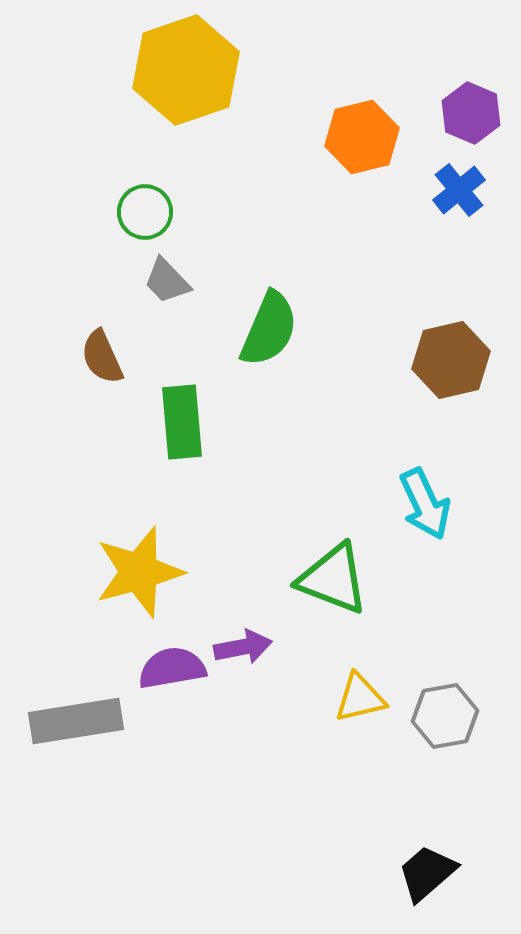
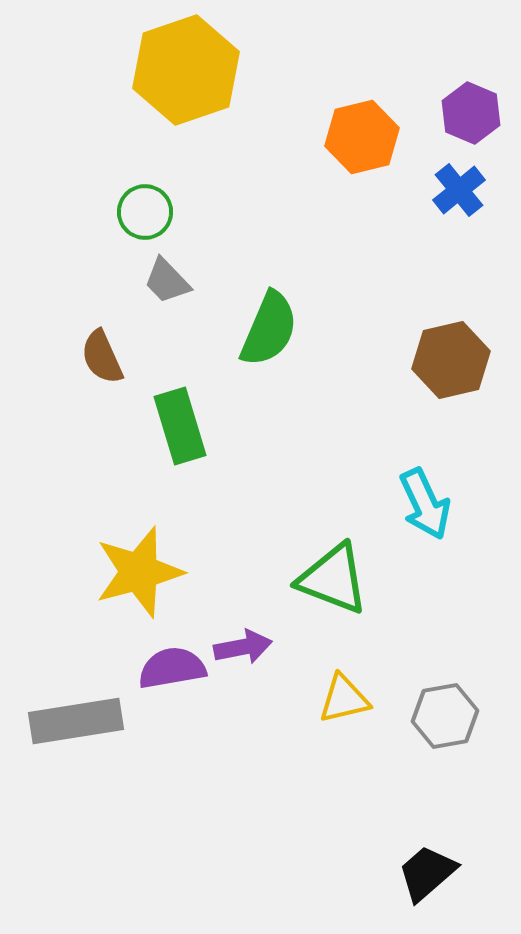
green rectangle: moved 2 px left, 4 px down; rotated 12 degrees counterclockwise
yellow triangle: moved 16 px left, 1 px down
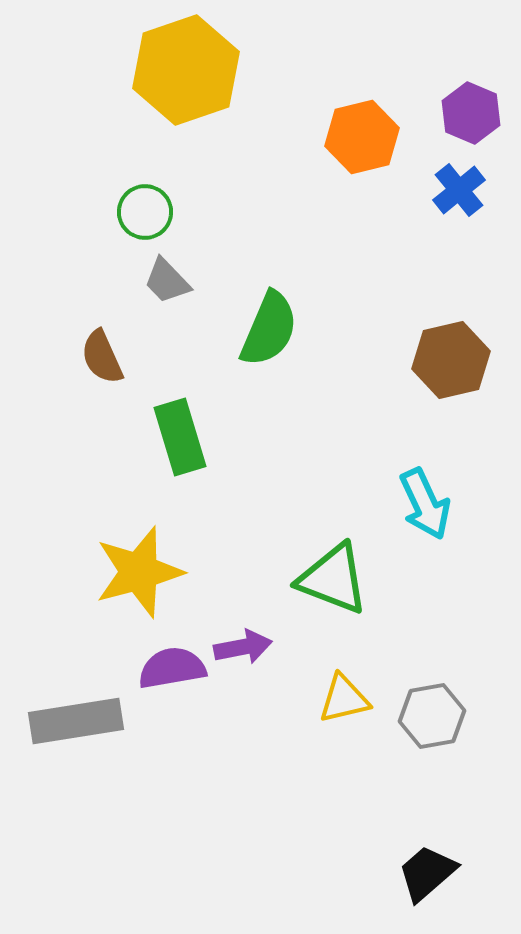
green rectangle: moved 11 px down
gray hexagon: moved 13 px left
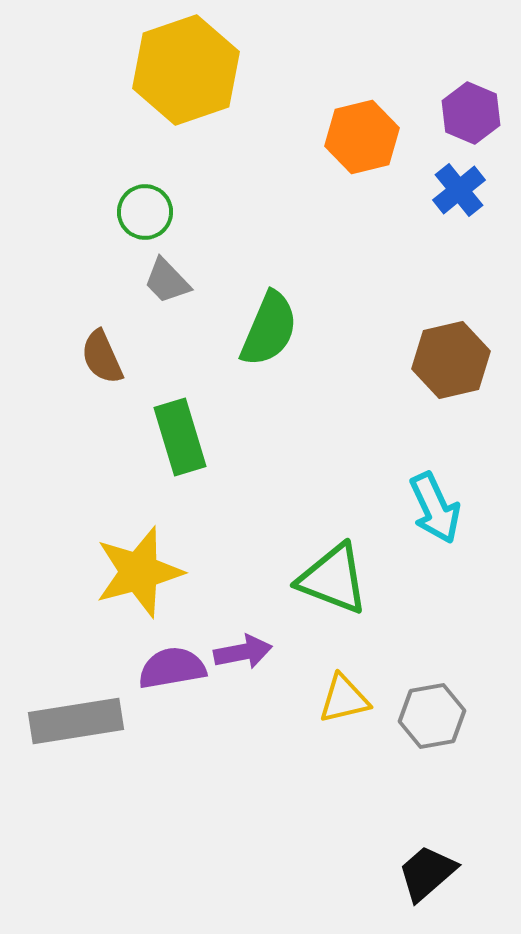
cyan arrow: moved 10 px right, 4 px down
purple arrow: moved 5 px down
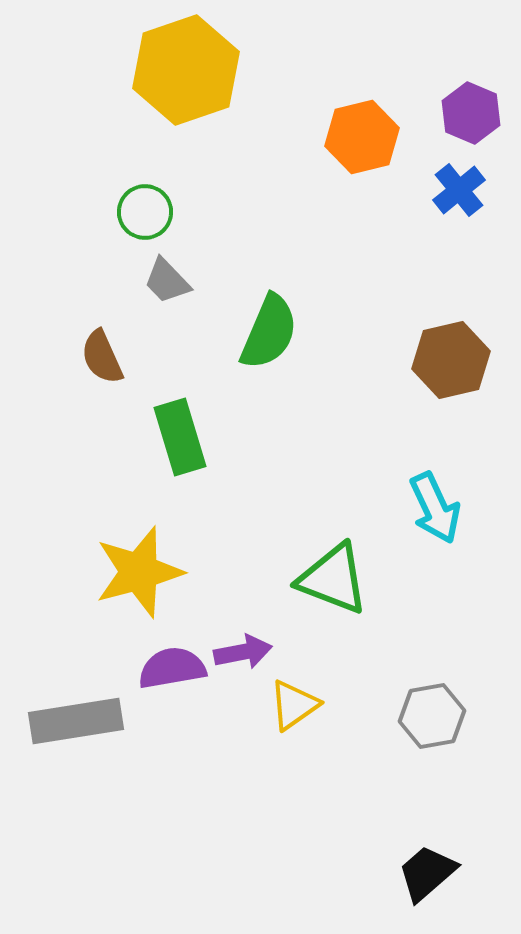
green semicircle: moved 3 px down
yellow triangle: moved 50 px left, 6 px down; rotated 22 degrees counterclockwise
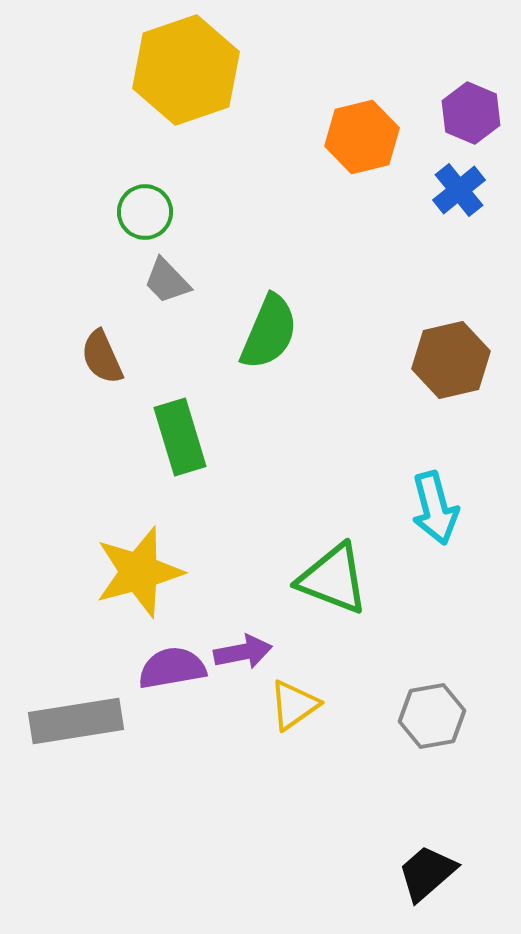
cyan arrow: rotated 10 degrees clockwise
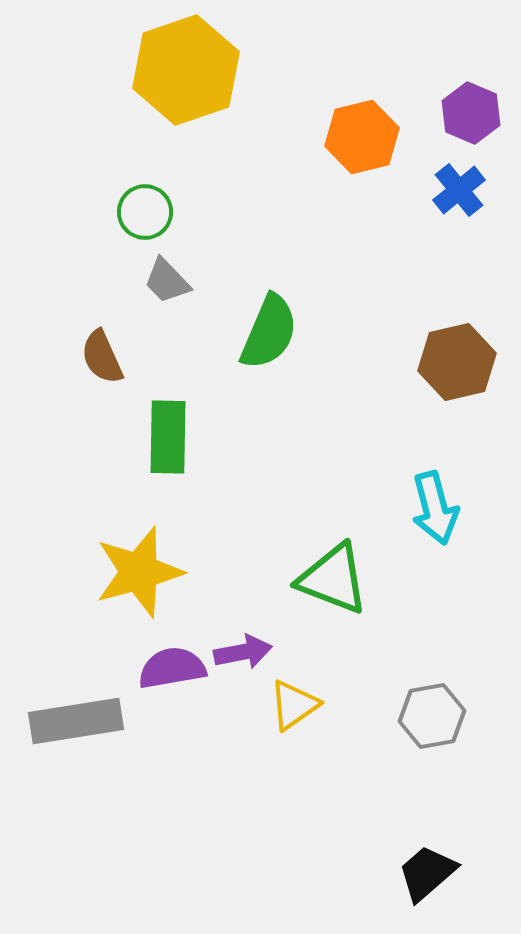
brown hexagon: moved 6 px right, 2 px down
green rectangle: moved 12 px left; rotated 18 degrees clockwise
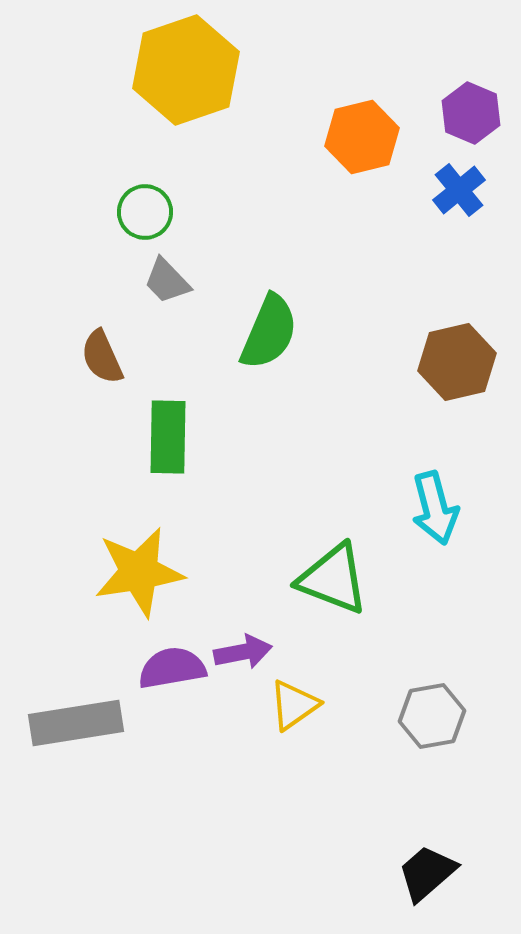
yellow star: rotated 6 degrees clockwise
gray rectangle: moved 2 px down
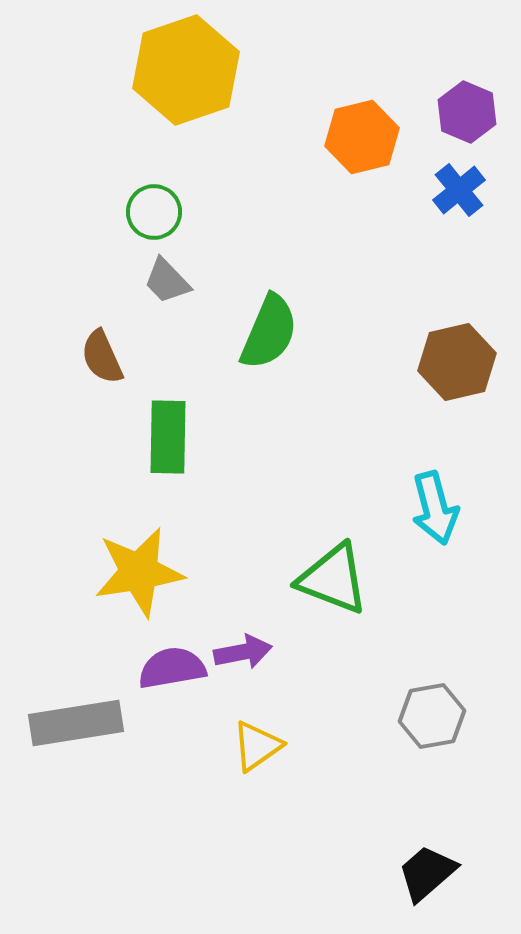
purple hexagon: moved 4 px left, 1 px up
green circle: moved 9 px right
yellow triangle: moved 37 px left, 41 px down
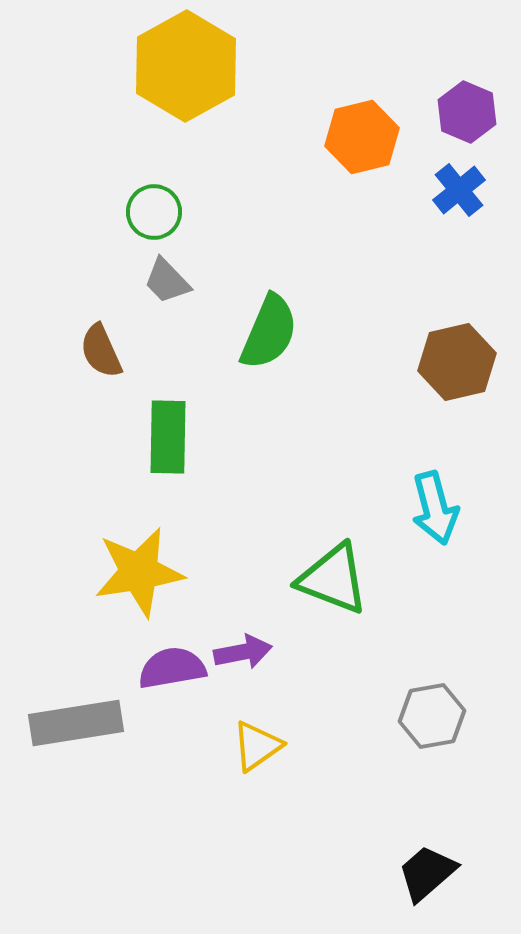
yellow hexagon: moved 4 px up; rotated 10 degrees counterclockwise
brown semicircle: moved 1 px left, 6 px up
